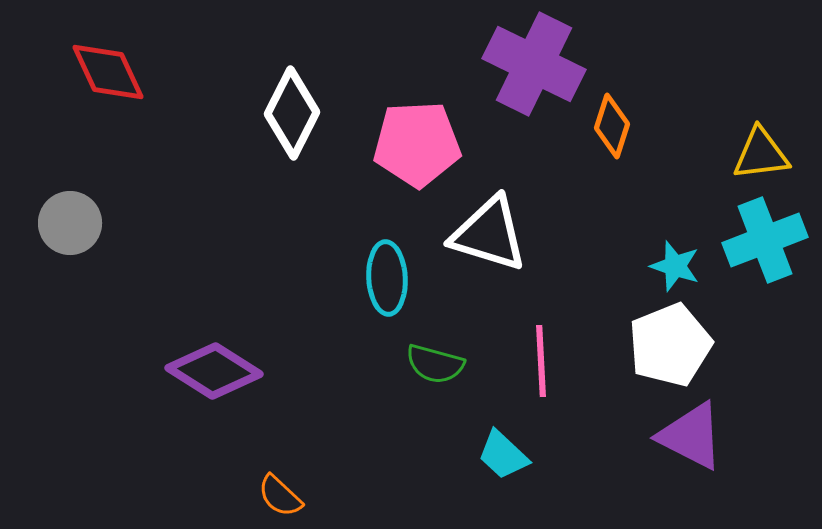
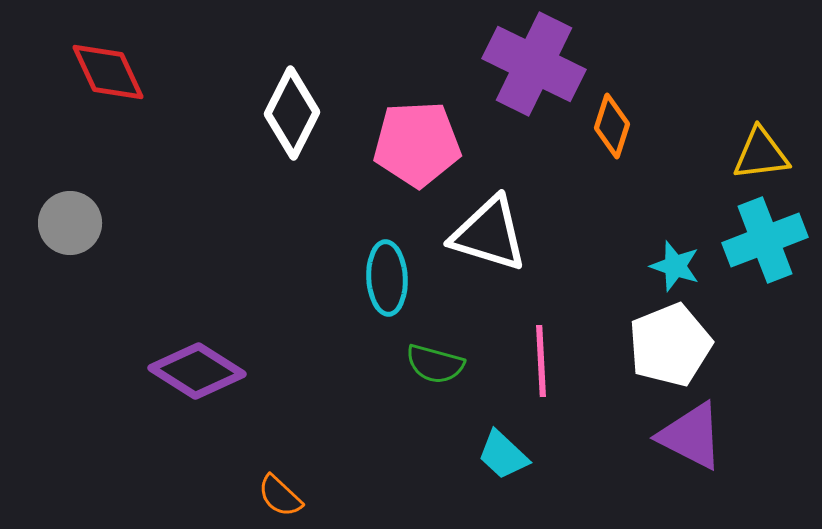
purple diamond: moved 17 px left
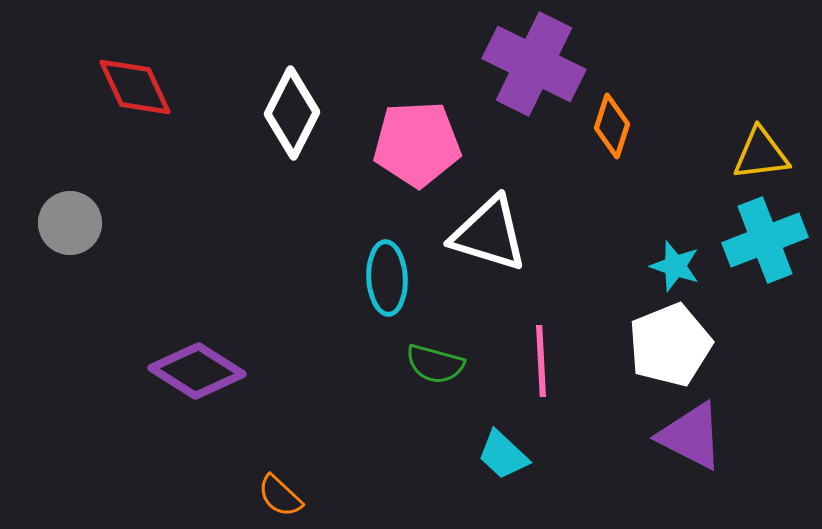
red diamond: moved 27 px right, 15 px down
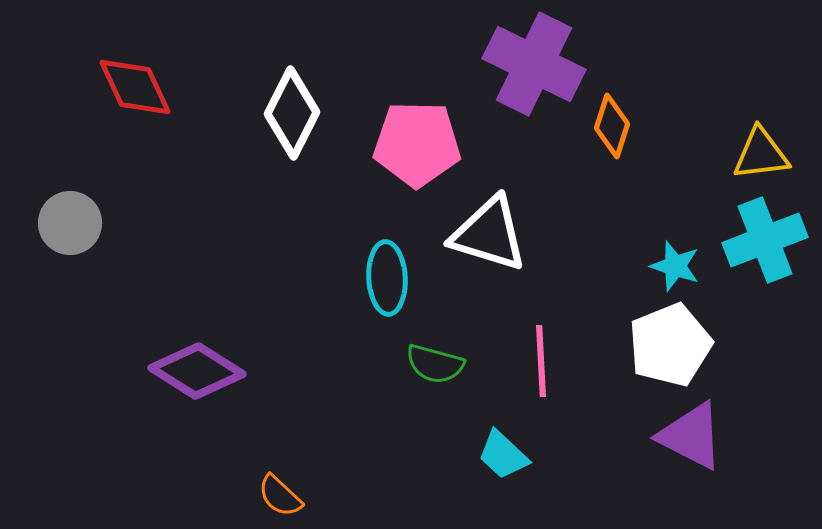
pink pentagon: rotated 4 degrees clockwise
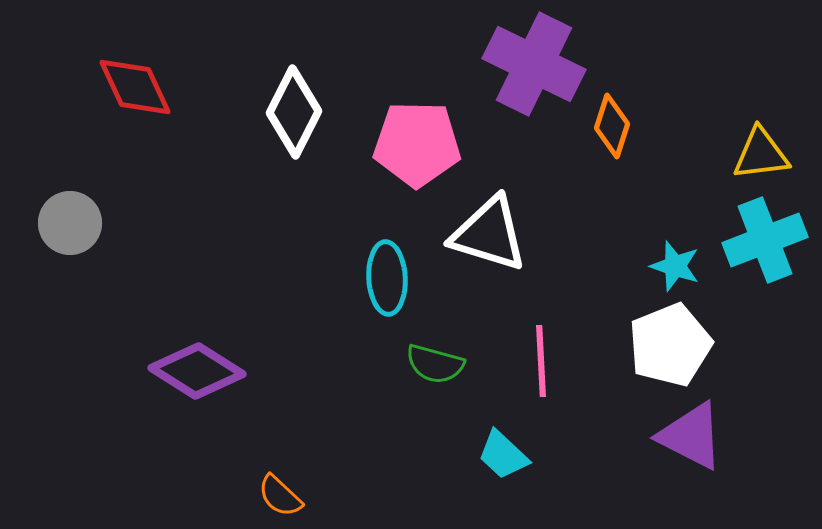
white diamond: moved 2 px right, 1 px up
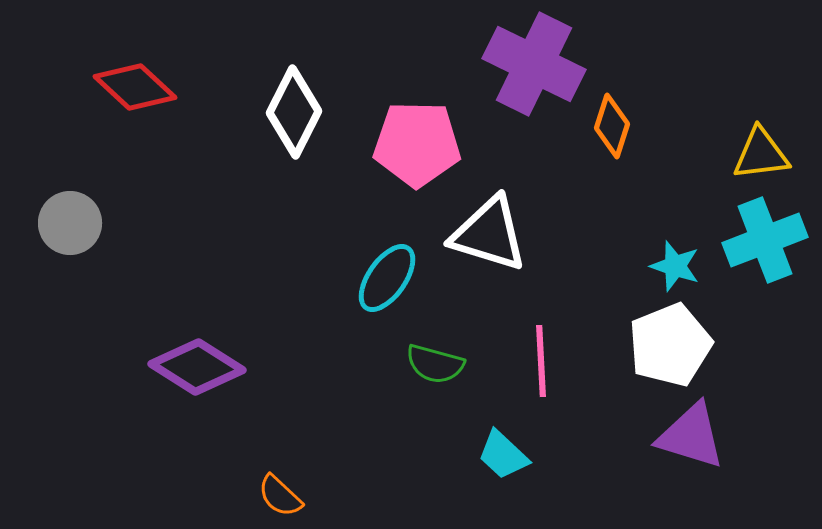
red diamond: rotated 22 degrees counterclockwise
cyan ellipse: rotated 38 degrees clockwise
purple diamond: moved 4 px up
purple triangle: rotated 10 degrees counterclockwise
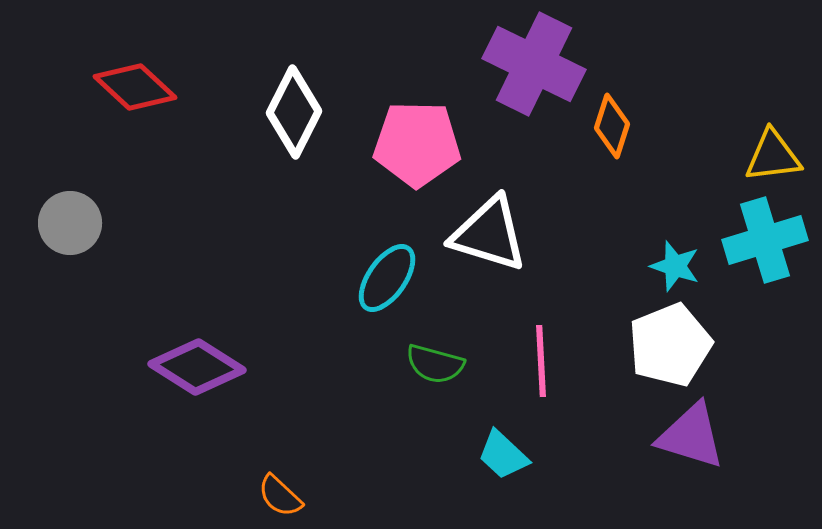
yellow triangle: moved 12 px right, 2 px down
cyan cross: rotated 4 degrees clockwise
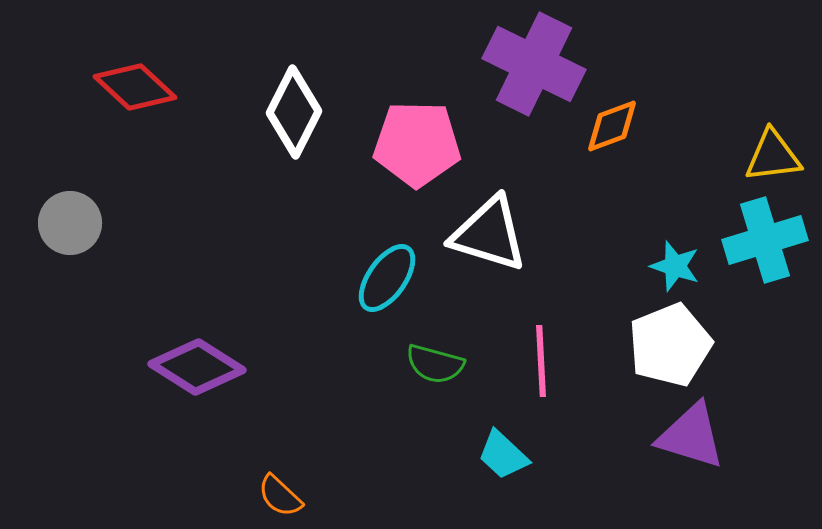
orange diamond: rotated 52 degrees clockwise
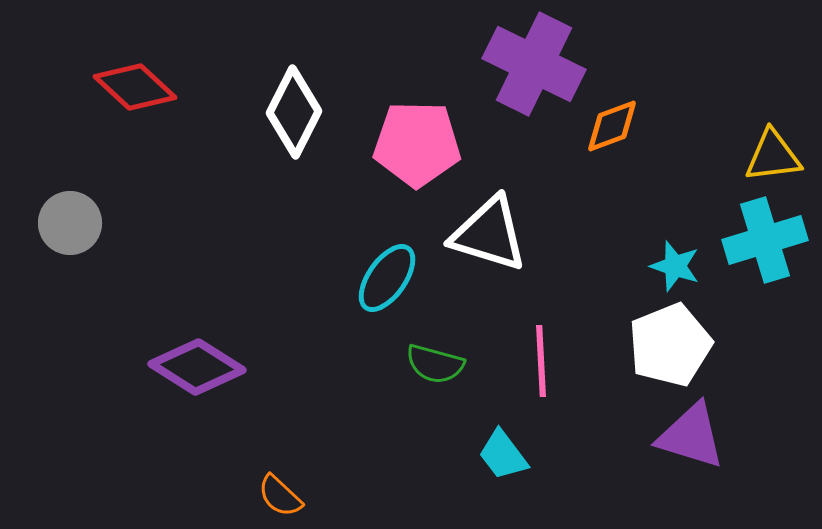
cyan trapezoid: rotated 10 degrees clockwise
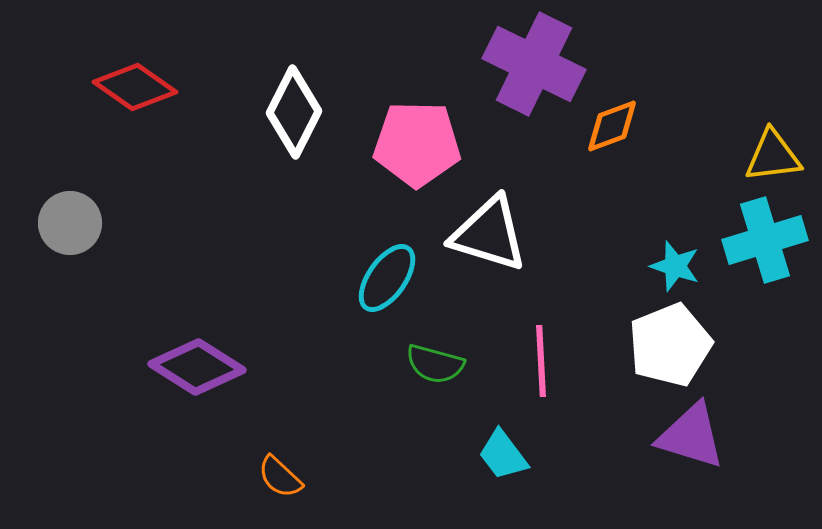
red diamond: rotated 8 degrees counterclockwise
orange semicircle: moved 19 px up
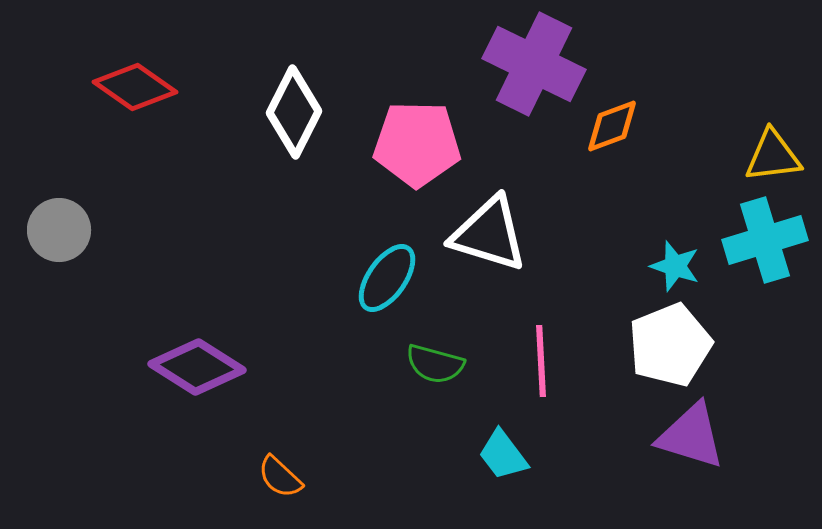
gray circle: moved 11 px left, 7 px down
